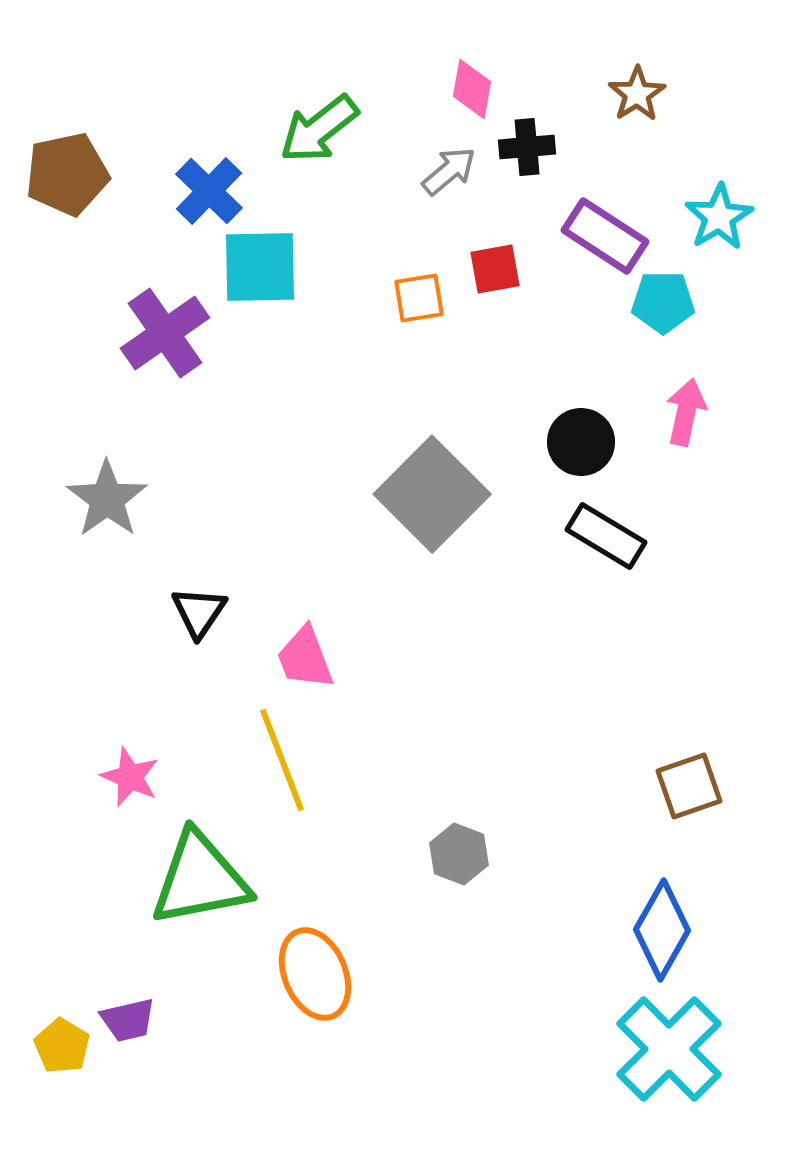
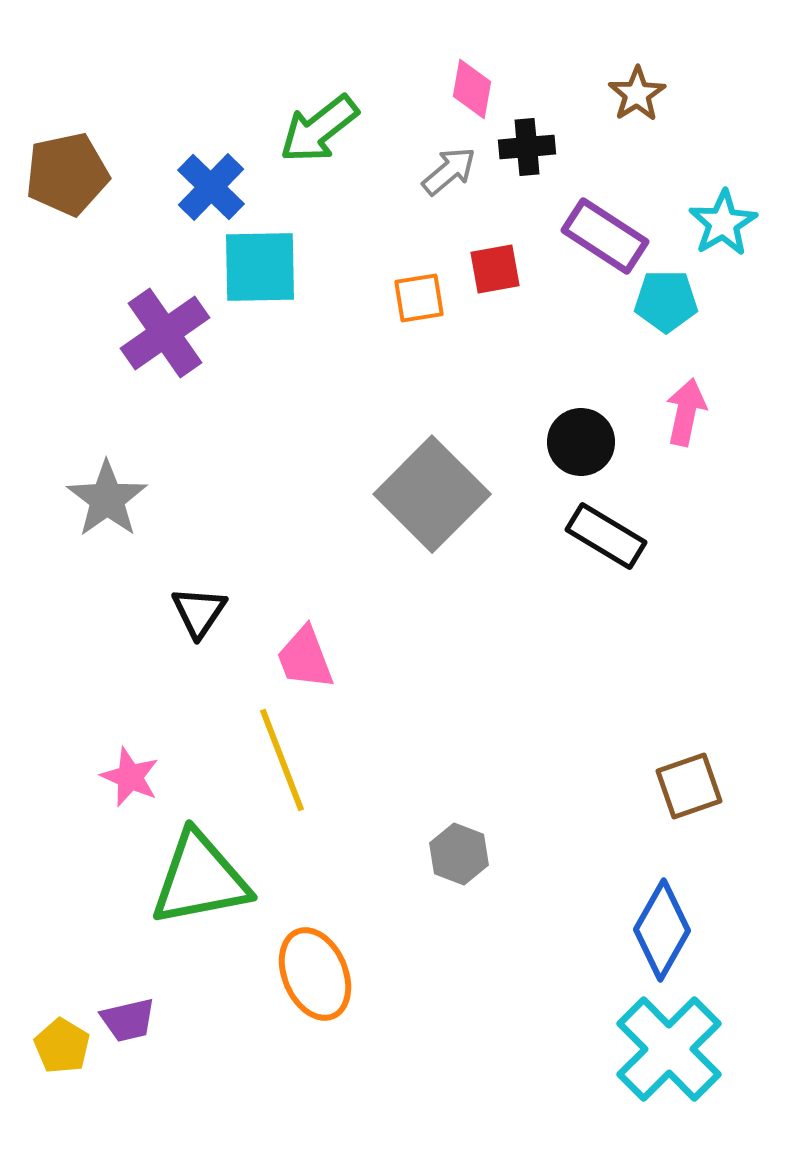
blue cross: moved 2 px right, 4 px up
cyan star: moved 4 px right, 6 px down
cyan pentagon: moved 3 px right, 1 px up
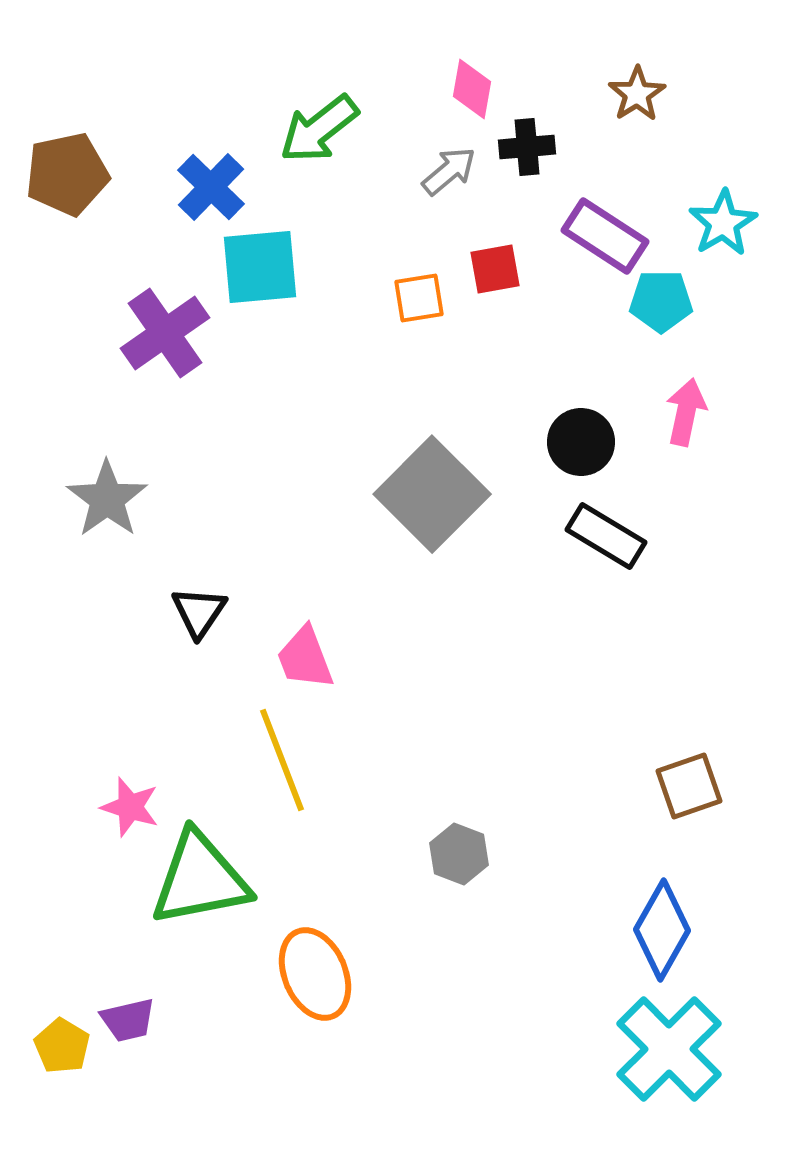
cyan square: rotated 4 degrees counterclockwise
cyan pentagon: moved 5 px left
pink star: moved 30 px down; rotated 6 degrees counterclockwise
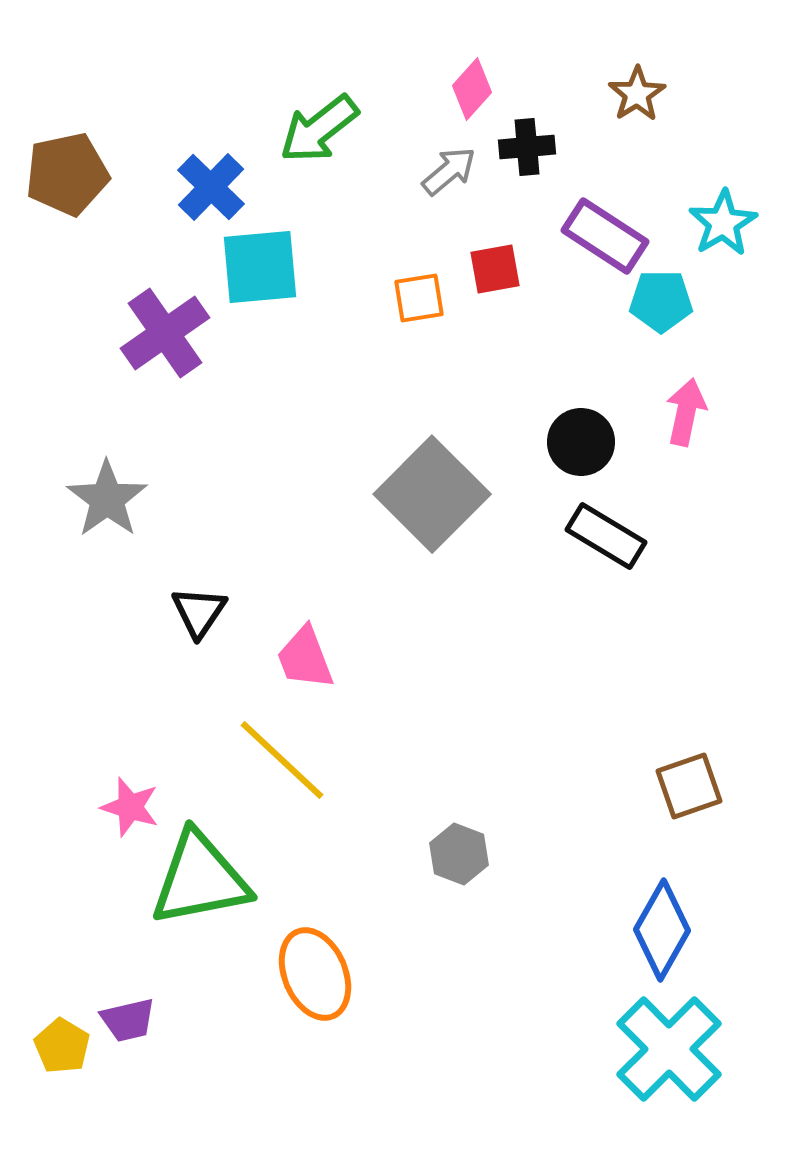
pink diamond: rotated 32 degrees clockwise
yellow line: rotated 26 degrees counterclockwise
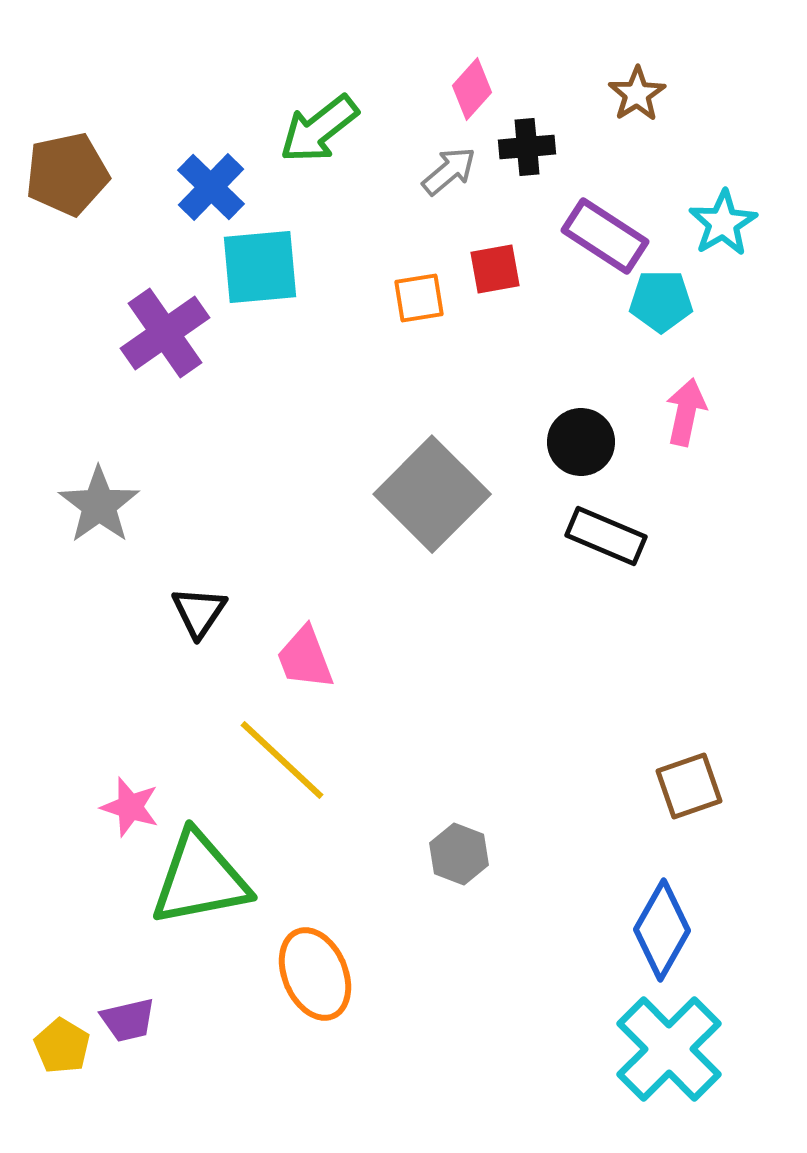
gray star: moved 8 px left, 6 px down
black rectangle: rotated 8 degrees counterclockwise
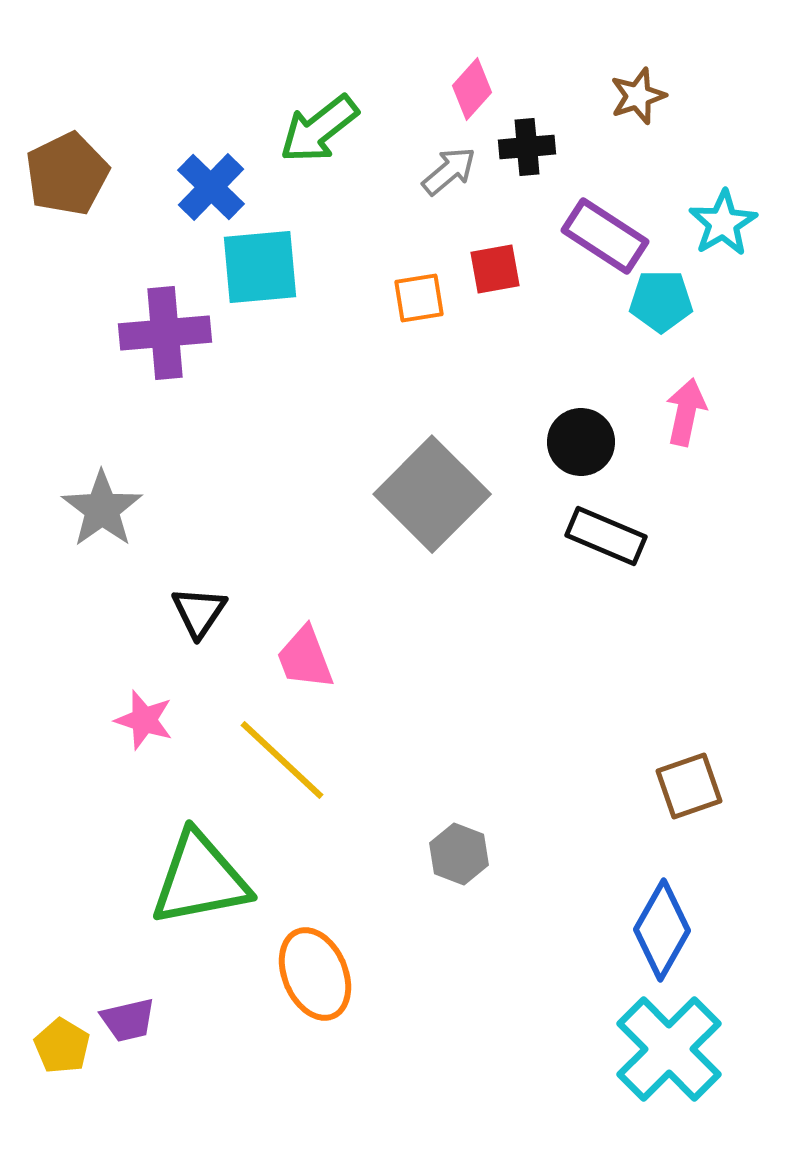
brown star: moved 1 px right, 2 px down; rotated 14 degrees clockwise
brown pentagon: rotated 14 degrees counterclockwise
purple cross: rotated 30 degrees clockwise
gray star: moved 3 px right, 4 px down
pink star: moved 14 px right, 87 px up
